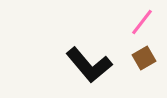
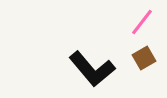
black L-shape: moved 3 px right, 4 px down
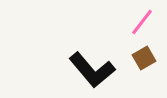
black L-shape: moved 1 px down
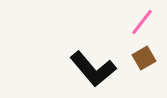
black L-shape: moved 1 px right, 1 px up
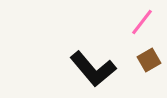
brown square: moved 5 px right, 2 px down
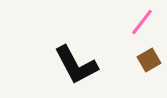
black L-shape: moved 17 px left, 4 px up; rotated 12 degrees clockwise
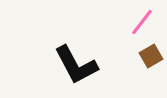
brown square: moved 2 px right, 4 px up
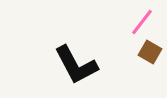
brown square: moved 1 px left, 4 px up; rotated 30 degrees counterclockwise
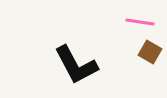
pink line: moved 2 px left; rotated 60 degrees clockwise
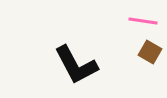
pink line: moved 3 px right, 1 px up
